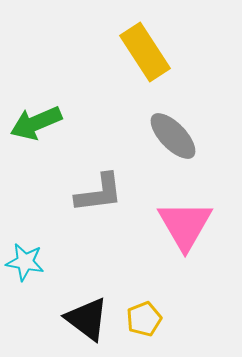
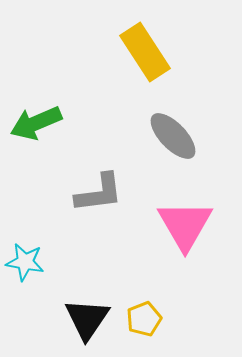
black triangle: rotated 27 degrees clockwise
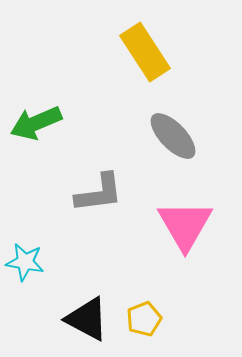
black triangle: rotated 36 degrees counterclockwise
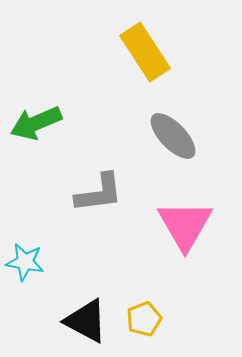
black triangle: moved 1 px left, 2 px down
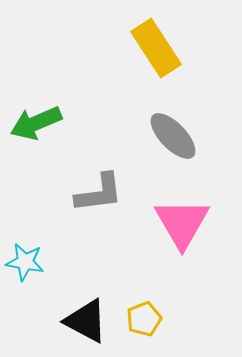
yellow rectangle: moved 11 px right, 4 px up
pink triangle: moved 3 px left, 2 px up
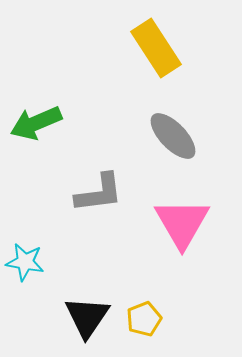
black triangle: moved 1 px right, 4 px up; rotated 36 degrees clockwise
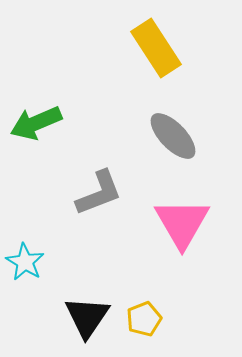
gray L-shape: rotated 14 degrees counterclockwise
cyan star: rotated 21 degrees clockwise
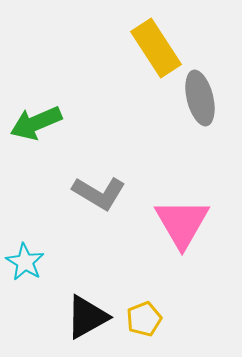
gray ellipse: moved 27 px right, 38 px up; rotated 30 degrees clockwise
gray L-shape: rotated 52 degrees clockwise
black triangle: rotated 27 degrees clockwise
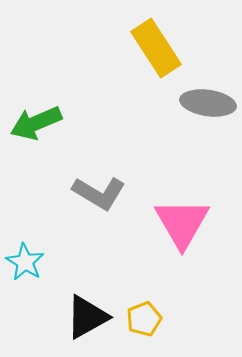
gray ellipse: moved 8 px right, 5 px down; rotated 68 degrees counterclockwise
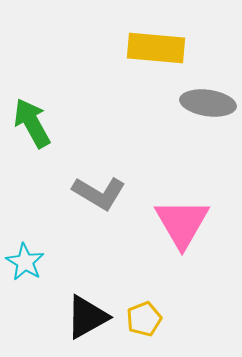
yellow rectangle: rotated 52 degrees counterclockwise
green arrow: moved 4 px left; rotated 84 degrees clockwise
